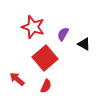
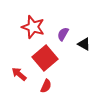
red arrow: moved 2 px right, 5 px up
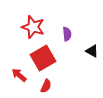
purple semicircle: moved 4 px right; rotated 144 degrees clockwise
black triangle: moved 8 px right, 7 px down
red square: moved 2 px left; rotated 10 degrees clockwise
red arrow: moved 1 px down
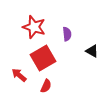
red star: moved 1 px right
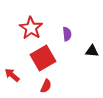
red star: moved 3 px left, 1 px down; rotated 15 degrees clockwise
black triangle: rotated 24 degrees counterclockwise
red arrow: moved 7 px left
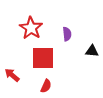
red square: rotated 30 degrees clockwise
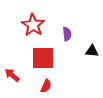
red star: moved 2 px right, 3 px up
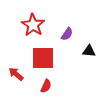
purple semicircle: rotated 40 degrees clockwise
black triangle: moved 3 px left
red arrow: moved 4 px right, 1 px up
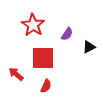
black triangle: moved 4 px up; rotated 32 degrees counterclockwise
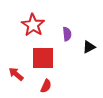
purple semicircle: rotated 40 degrees counterclockwise
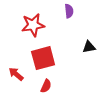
red star: rotated 30 degrees clockwise
purple semicircle: moved 2 px right, 23 px up
black triangle: rotated 16 degrees clockwise
red square: rotated 15 degrees counterclockwise
